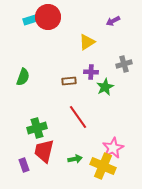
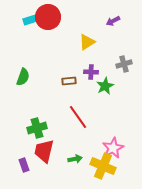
green star: moved 1 px up
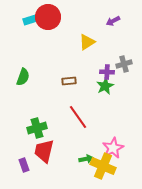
purple cross: moved 16 px right
green arrow: moved 11 px right
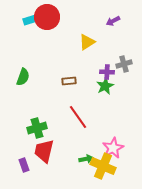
red circle: moved 1 px left
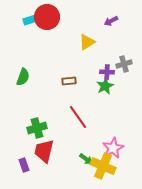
purple arrow: moved 2 px left
green arrow: rotated 48 degrees clockwise
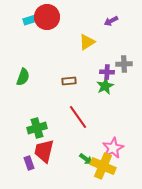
gray cross: rotated 14 degrees clockwise
purple rectangle: moved 5 px right, 2 px up
